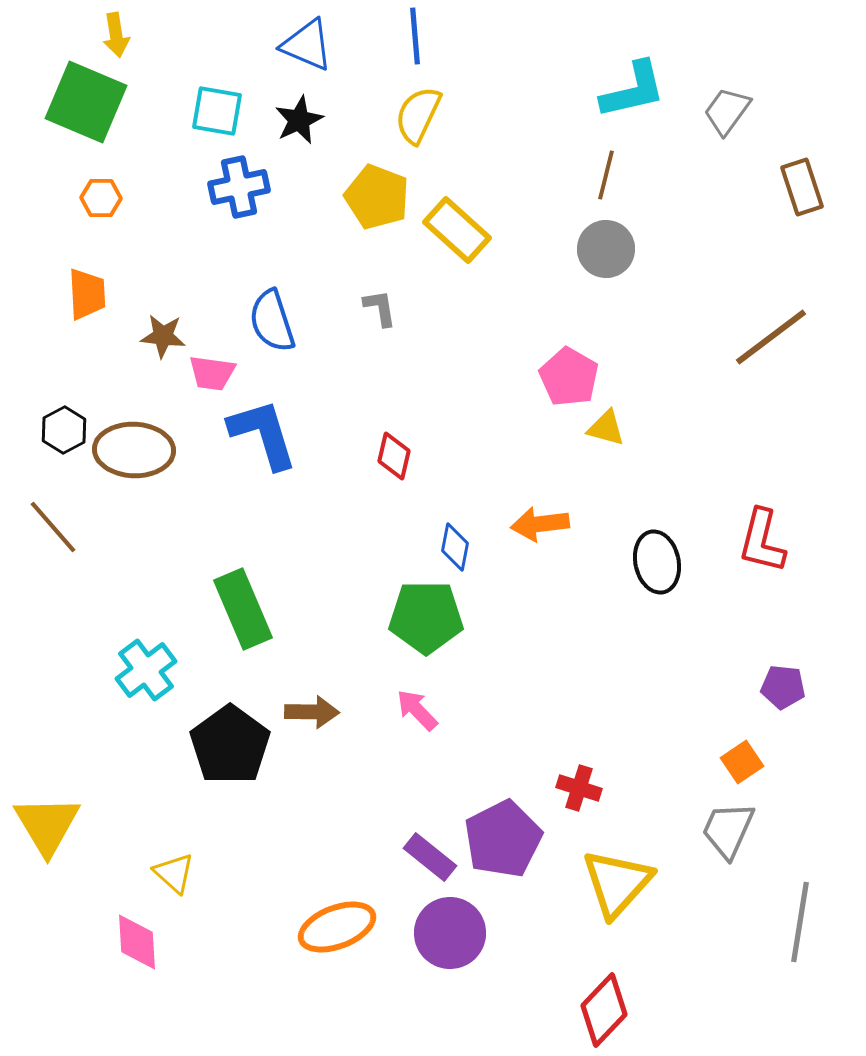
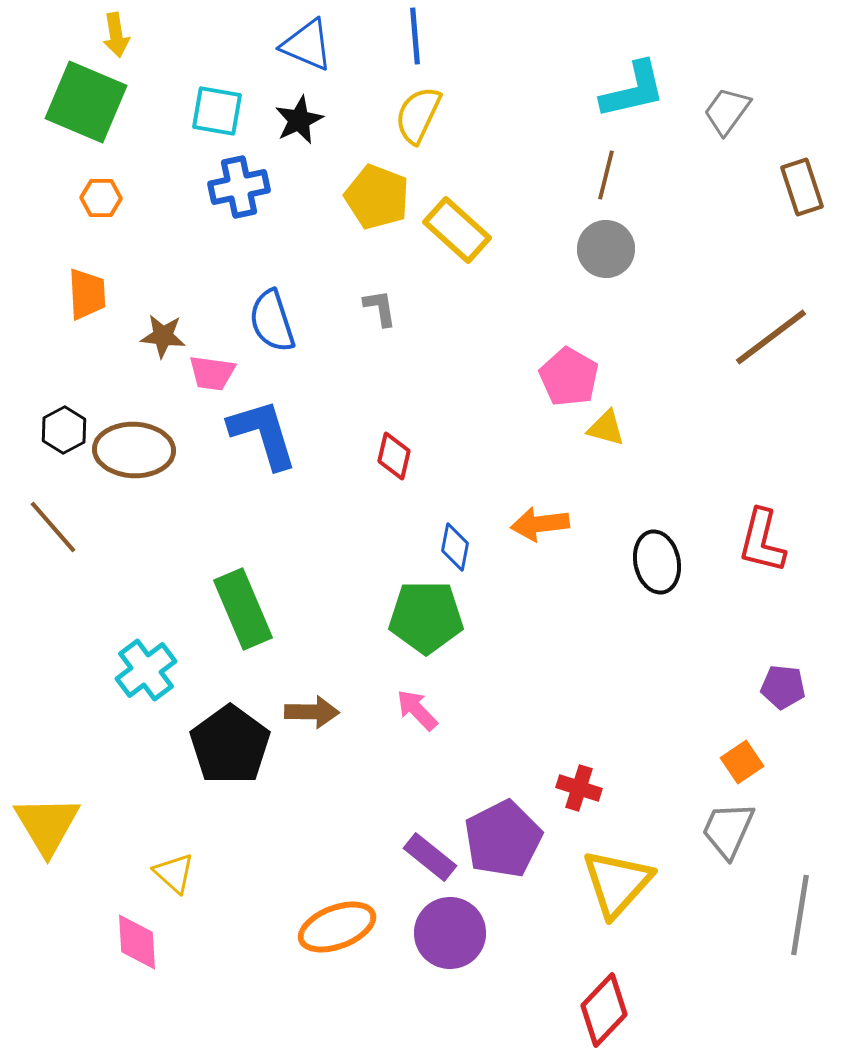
gray line at (800, 922): moved 7 px up
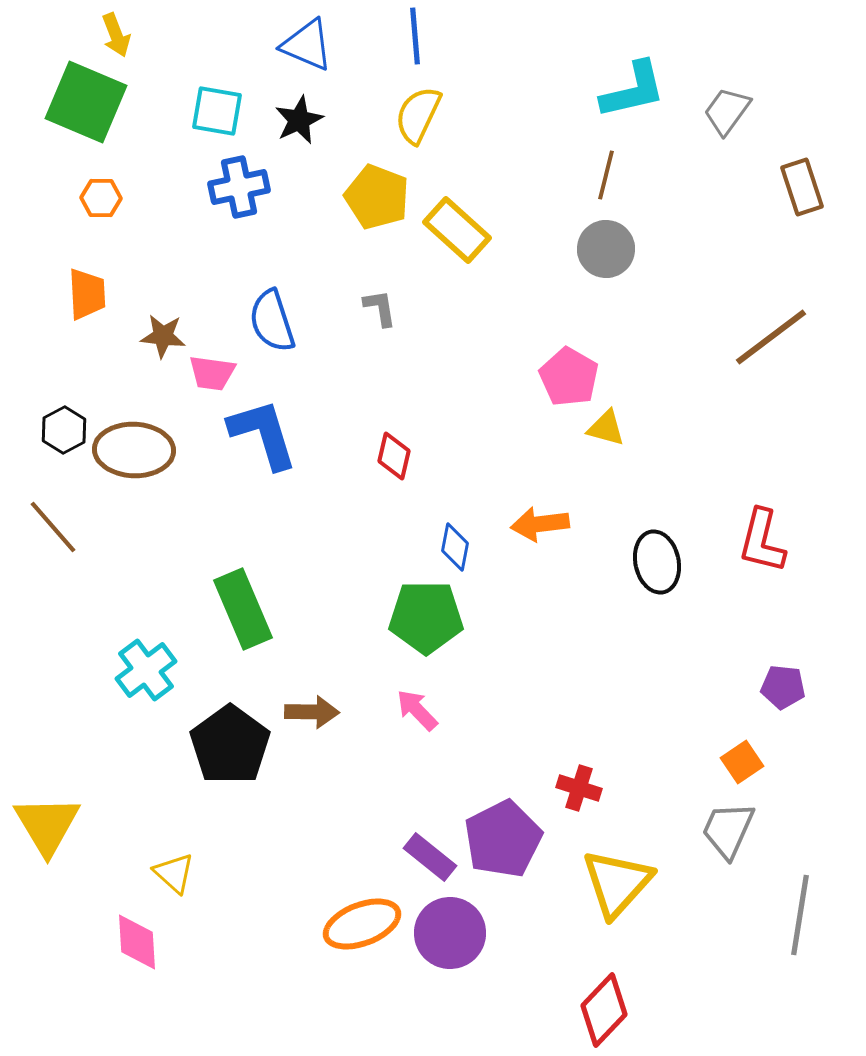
yellow arrow at (116, 35): rotated 12 degrees counterclockwise
orange ellipse at (337, 927): moved 25 px right, 3 px up
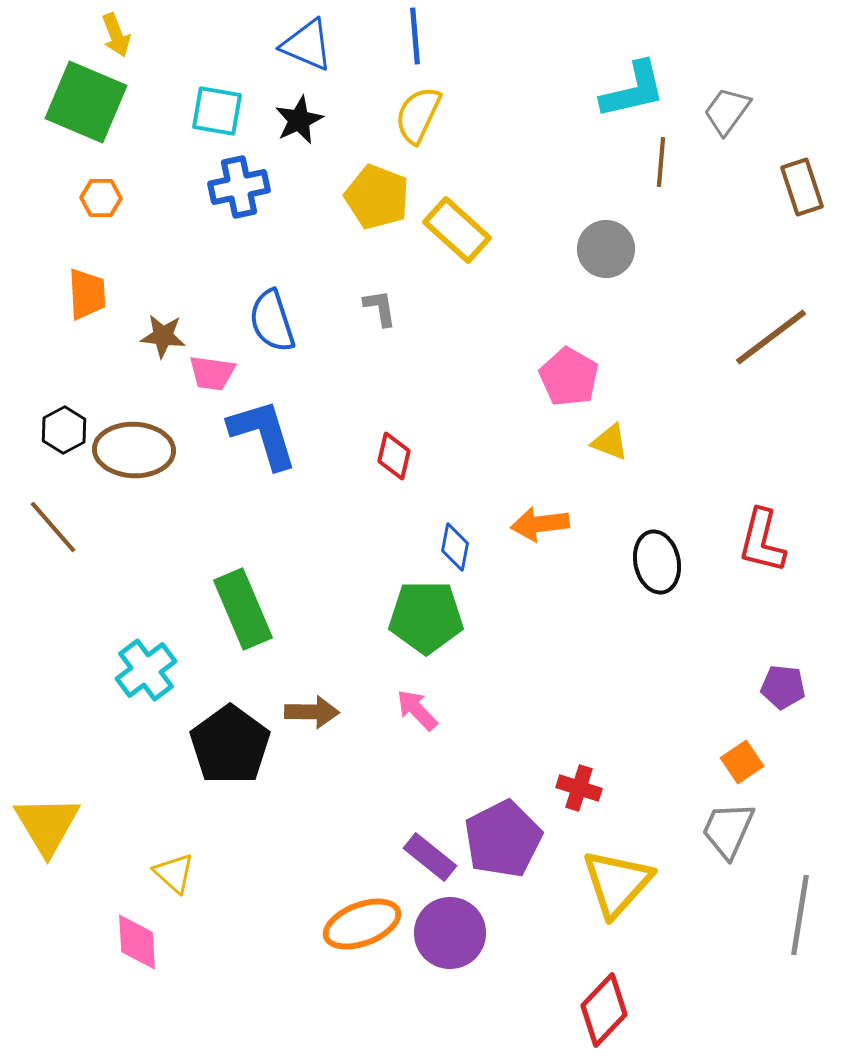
brown line at (606, 175): moved 55 px right, 13 px up; rotated 9 degrees counterclockwise
yellow triangle at (606, 428): moved 4 px right, 14 px down; rotated 6 degrees clockwise
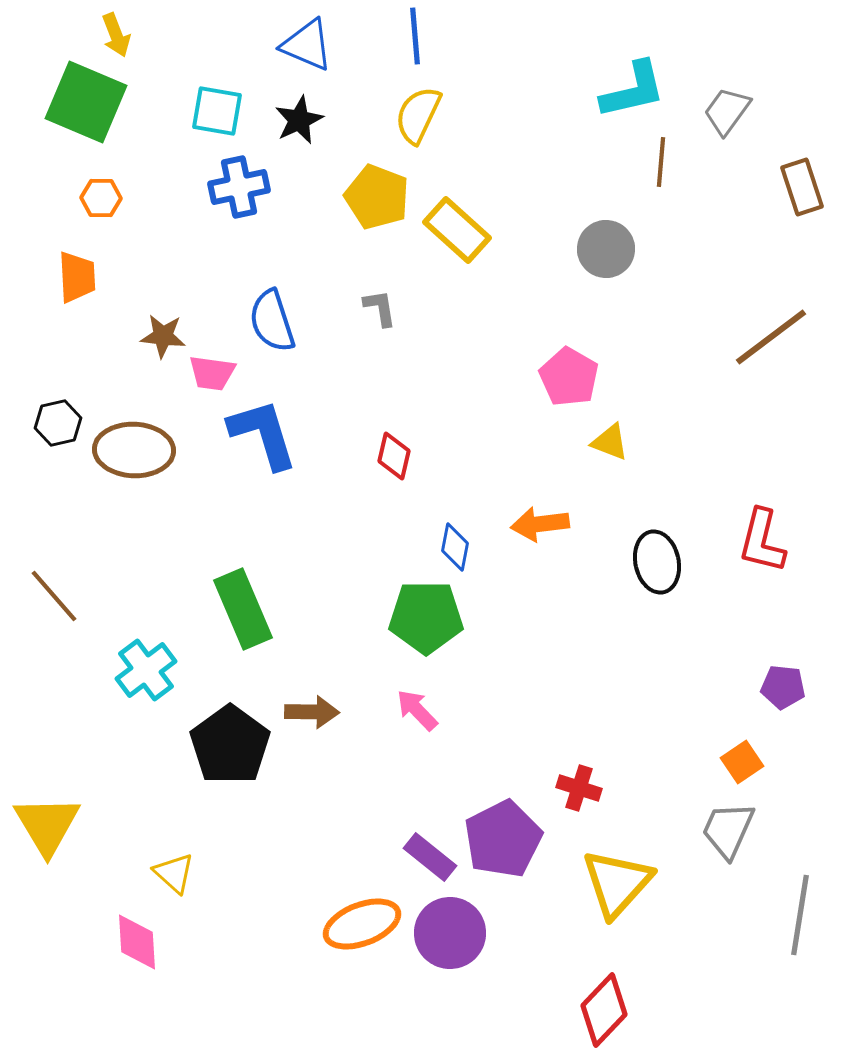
orange trapezoid at (87, 294): moved 10 px left, 17 px up
black hexagon at (64, 430): moved 6 px left, 7 px up; rotated 15 degrees clockwise
brown line at (53, 527): moved 1 px right, 69 px down
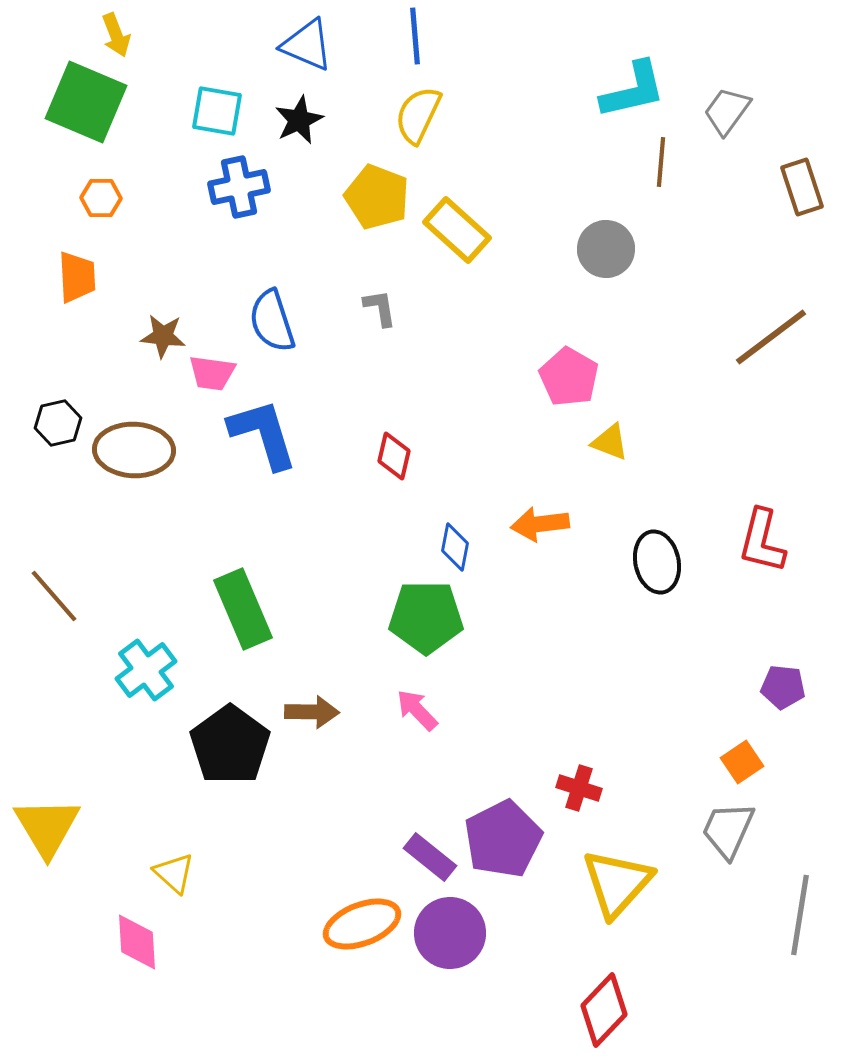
yellow triangle at (47, 825): moved 2 px down
